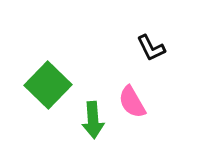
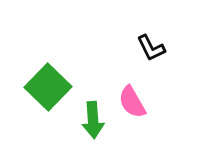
green square: moved 2 px down
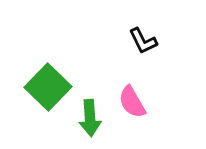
black L-shape: moved 8 px left, 7 px up
green arrow: moved 3 px left, 2 px up
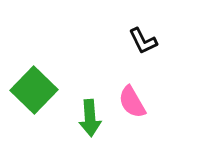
green square: moved 14 px left, 3 px down
